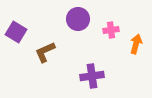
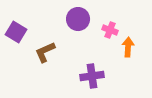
pink cross: moved 1 px left; rotated 28 degrees clockwise
orange arrow: moved 8 px left, 3 px down; rotated 12 degrees counterclockwise
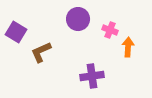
brown L-shape: moved 4 px left
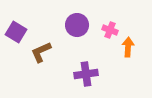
purple circle: moved 1 px left, 6 px down
purple cross: moved 6 px left, 2 px up
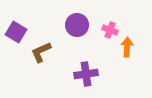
orange arrow: moved 1 px left
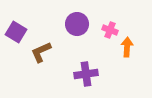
purple circle: moved 1 px up
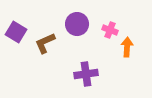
brown L-shape: moved 4 px right, 9 px up
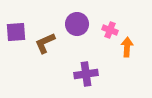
purple square: rotated 35 degrees counterclockwise
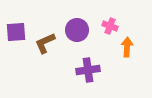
purple circle: moved 6 px down
pink cross: moved 4 px up
purple cross: moved 2 px right, 4 px up
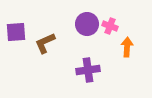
purple circle: moved 10 px right, 6 px up
